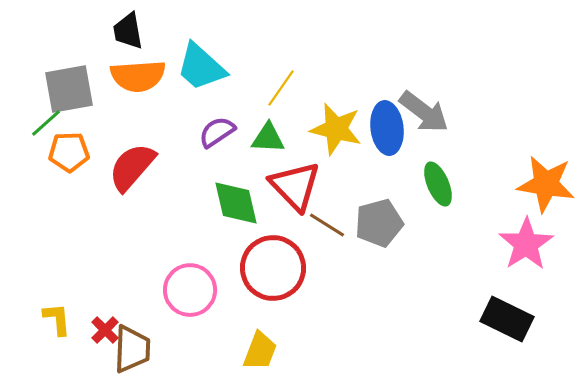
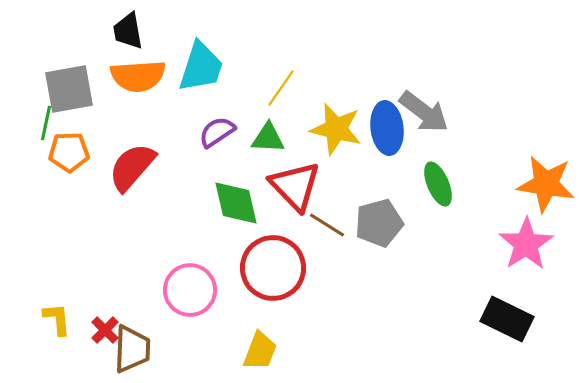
cyan trapezoid: rotated 114 degrees counterclockwise
green line: rotated 36 degrees counterclockwise
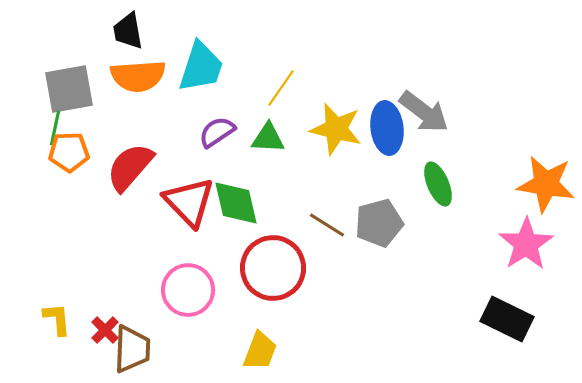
green line: moved 9 px right, 5 px down
red semicircle: moved 2 px left
red triangle: moved 106 px left, 16 px down
pink circle: moved 2 px left
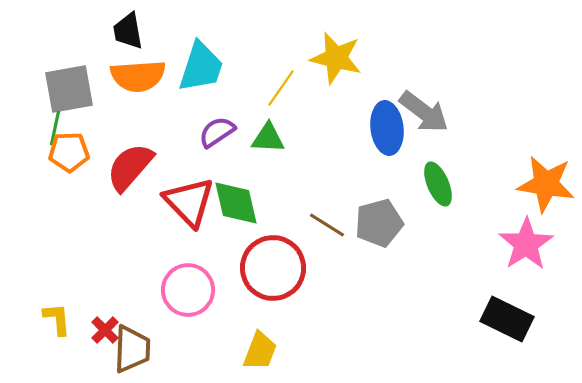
yellow star: moved 71 px up
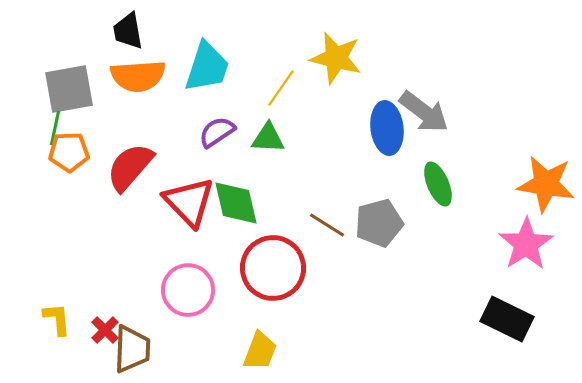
cyan trapezoid: moved 6 px right
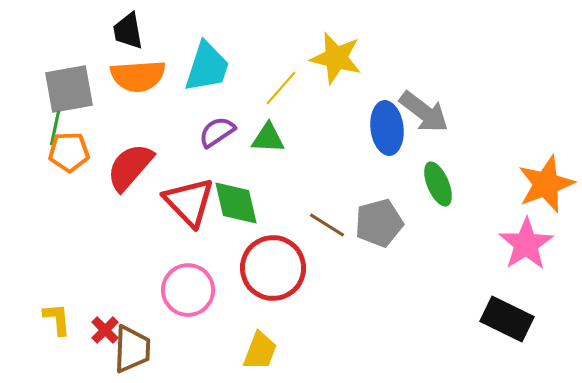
yellow line: rotated 6 degrees clockwise
orange star: rotated 30 degrees counterclockwise
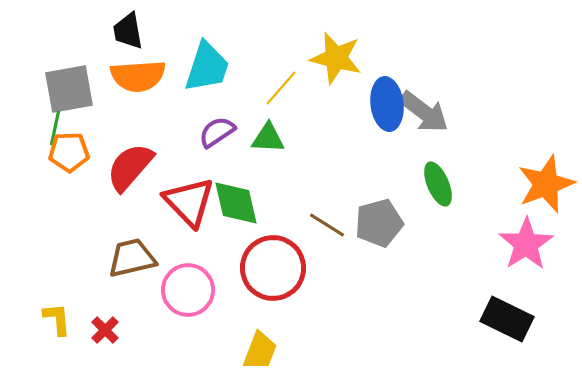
blue ellipse: moved 24 px up
brown trapezoid: moved 91 px up; rotated 105 degrees counterclockwise
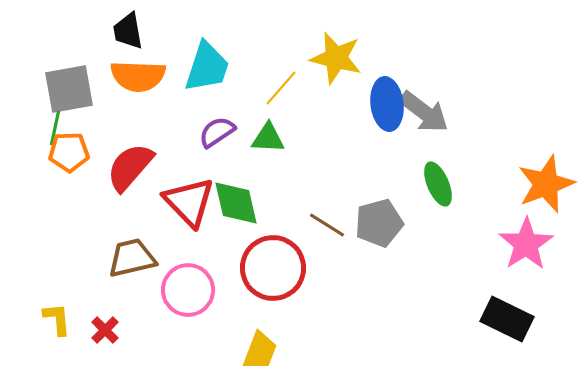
orange semicircle: rotated 6 degrees clockwise
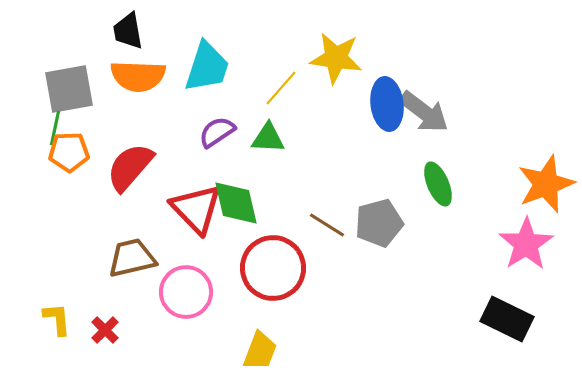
yellow star: rotated 6 degrees counterclockwise
red triangle: moved 7 px right, 7 px down
pink circle: moved 2 px left, 2 px down
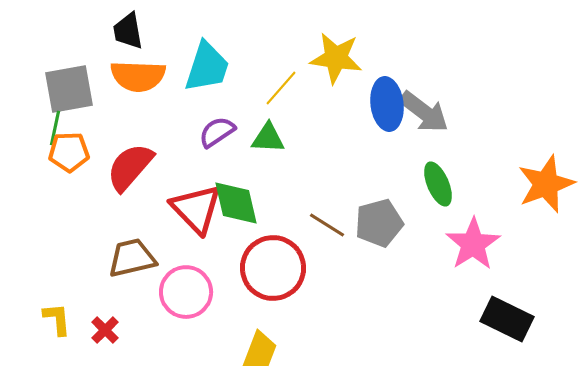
pink star: moved 53 px left
